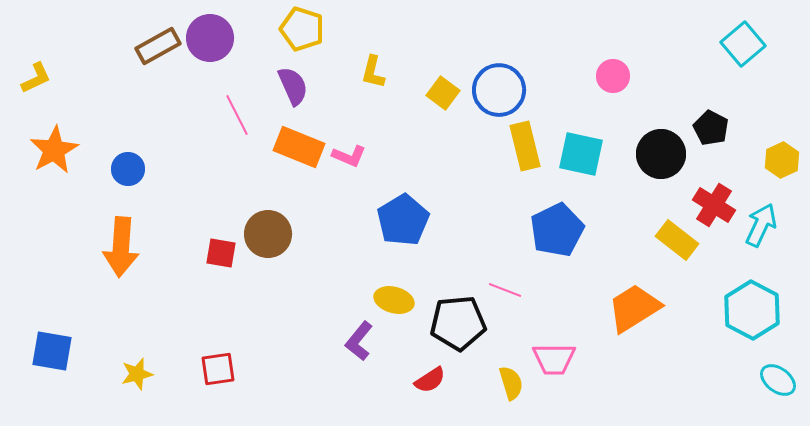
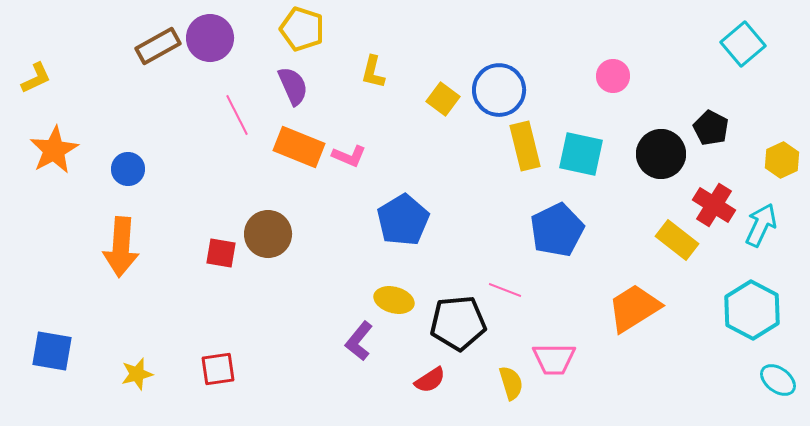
yellow square at (443, 93): moved 6 px down
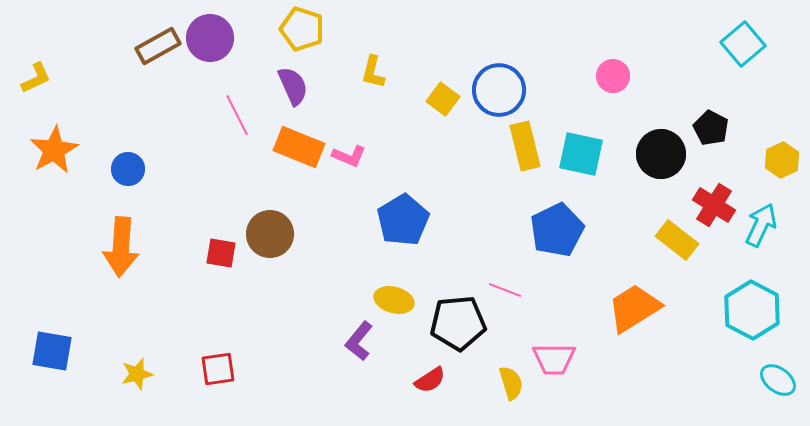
brown circle at (268, 234): moved 2 px right
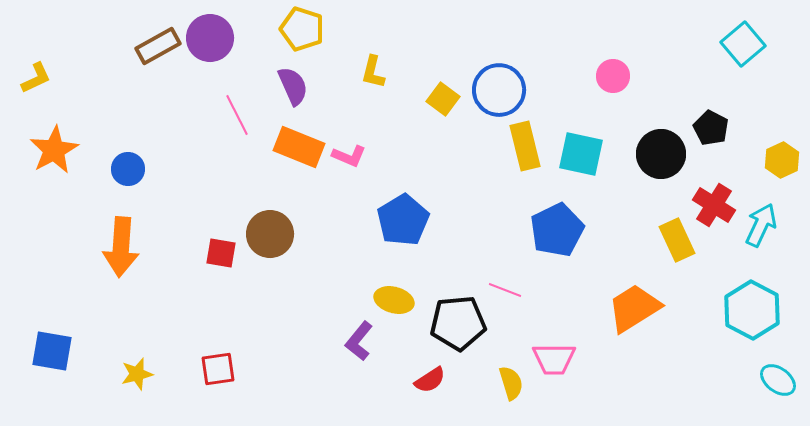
yellow rectangle at (677, 240): rotated 27 degrees clockwise
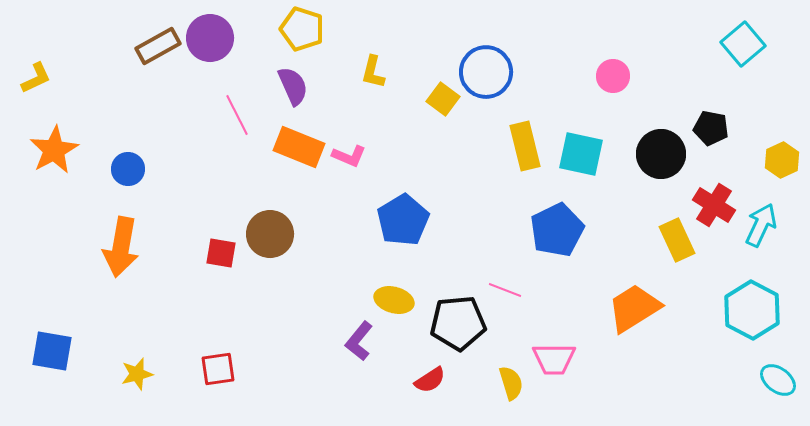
blue circle at (499, 90): moved 13 px left, 18 px up
black pentagon at (711, 128): rotated 16 degrees counterclockwise
orange arrow at (121, 247): rotated 6 degrees clockwise
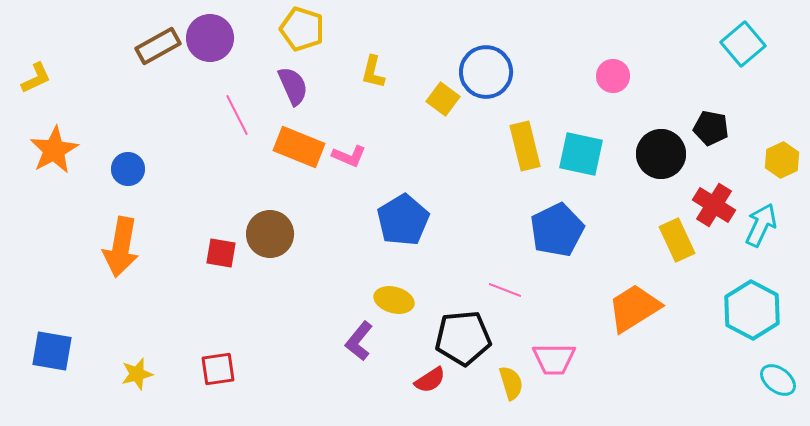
black pentagon at (458, 323): moved 5 px right, 15 px down
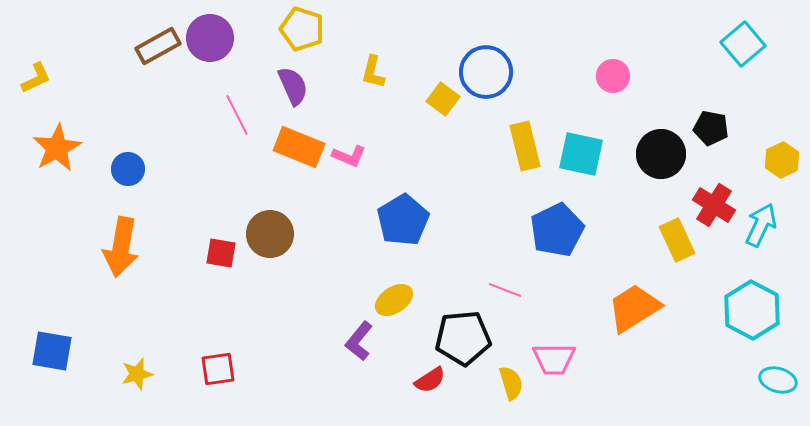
orange star at (54, 150): moved 3 px right, 2 px up
yellow ellipse at (394, 300): rotated 48 degrees counterclockwise
cyan ellipse at (778, 380): rotated 21 degrees counterclockwise
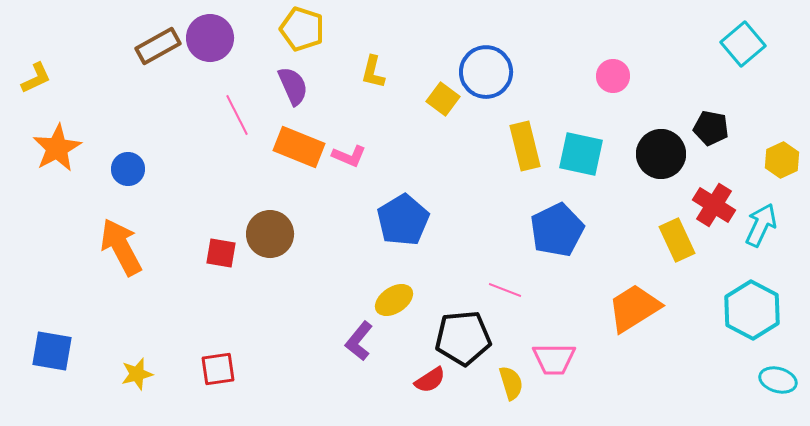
orange arrow at (121, 247): rotated 142 degrees clockwise
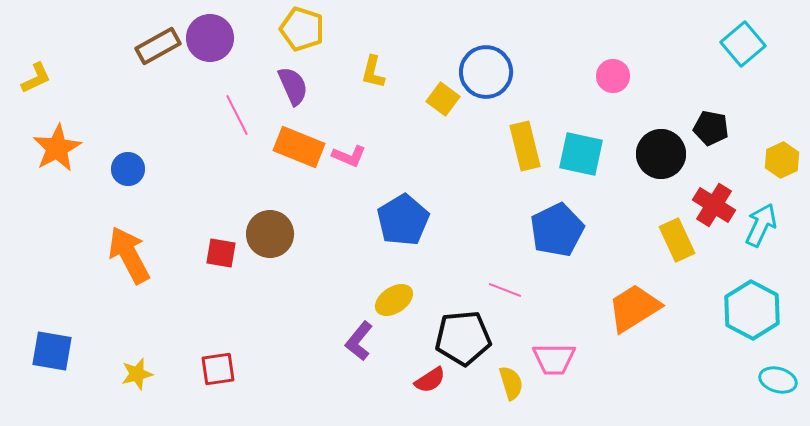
orange arrow at (121, 247): moved 8 px right, 8 px down
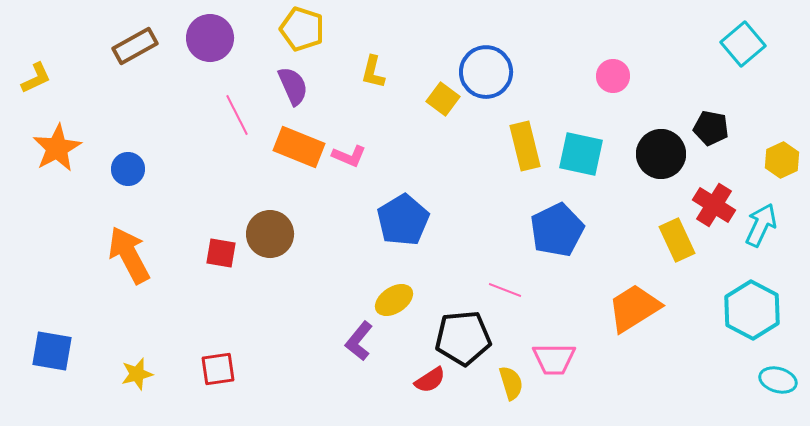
brown rectangle at (158, 46): moved 23 px left
